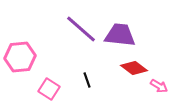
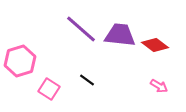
pink hexagon: moved 4 px down; rotated 12 degrees counterclockwise
red diamond: moved 21 px right, 23 px up
black line: rotated 35 degrees counterclockwise
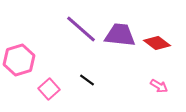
red diamond: moved 2 px right, 2 px up
pink hexagon: moved 1 px left, 1 px up
pink square: rotated 15 degrees clockwise
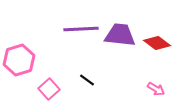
purple line: rotated 44 degrees counterclockwise
pink arrow: moved 3 px left, 3 px down
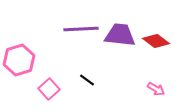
red diamond: moved 1 px left, 2 px up
